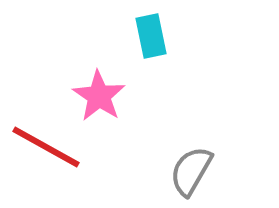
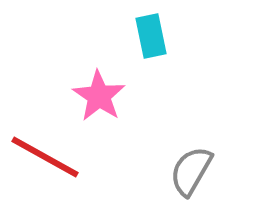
red line: moved 1 px left, 10 px down
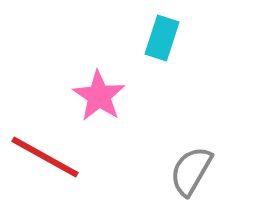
cyan rectangle: moved 11 px right, 2 px down; rotated 30 degrees clockwise
